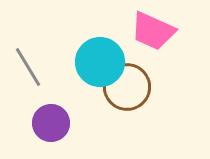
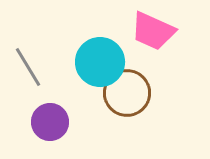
brown circle: moved 6 px down
purple circle: moved 1 px left, 1 px up
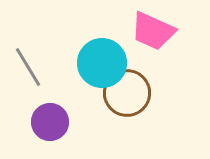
cyan circle: moved 2 px right, 1 px down
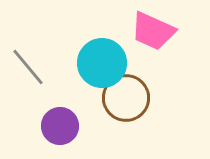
gray line: rotated 9 degrees counterclockwise
brown circle: moved 1 px left, 5 px down
purple circle: moved 10 px right, 4 px down
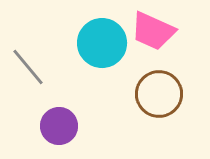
cyan circle: moved 20 px up
brown circle: moved 33 px right, 4 px up
purple circle: moved 1 px left
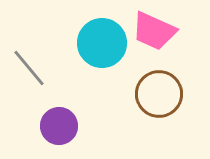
pink trapezoid: moved 1 px right
gray line: moved 1 px right, 1 px down
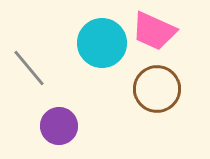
brown circle: moved 2 px left, 5 px up
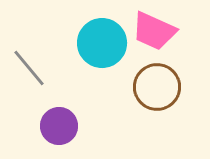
brown circle: moved 2 px up
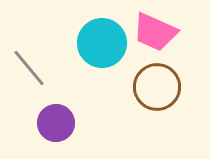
pink trapezoid: moved 1 px right, 1 px down
purple circle: moved 3 px left, 3 px up
